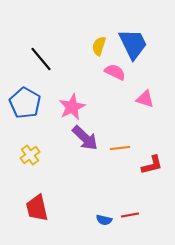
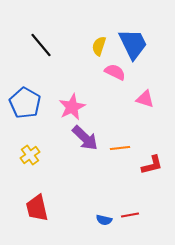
black line: moved 14 px up
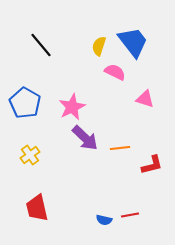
blue trapezoid: moved 2 px up; rotated 12 degrees counterclockwise
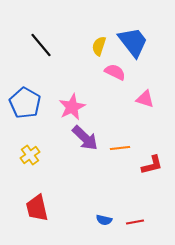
red line: moved 5 px right, 7 px down
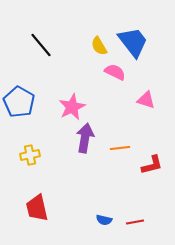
yellow semicircle: rotated 48 degrees counterclockwise
pink triangle: moved 1 px right, 1 px down
blue pentagon: moved 6 px left, 1 px up
purple arrow: rotated 124 degrees counterclockwise
yellow cross: rotated 24 degrees clockwise
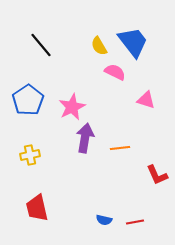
blue pentagon: moved 9 px right, 2 px up; rotated 8 degrees clockwise
red L-shape: moved 5 px right, 10 px down; rotated 80 degrees clockwise
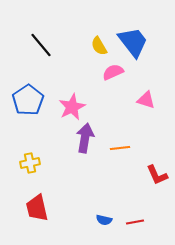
pink semicircle: moved 2 px left; rotated 50 degrees counterclockwise
yellow cross: moved 8 px down
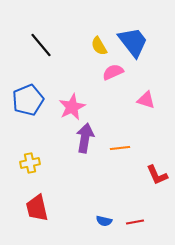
blue pentagon: rotated 12 degrees clockwise
blue semicircle: moved 1 px down
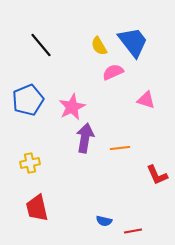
red line: moved 2 px left, 9 px down
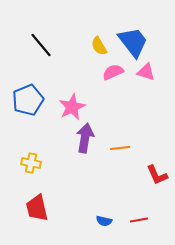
pink triangle: moved 28 px up
yellow cross: moved 1 px right; rotated 24 degrees clockwise
red line: moved 6 px right, 11 px up
